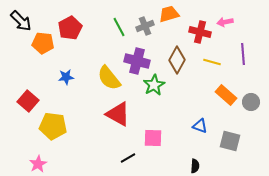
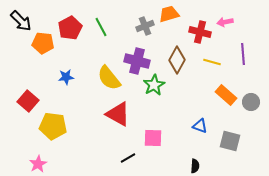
green line: moved 18 px left
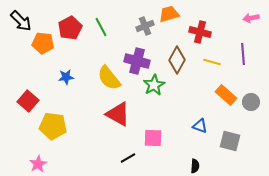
pink arrow: moved 26 px right, 4 px up
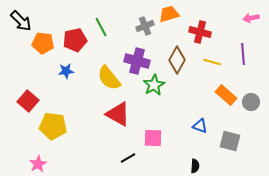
red pentagon: moved 5 px right, 12 px down; rotated 15 degrees clockwise
blue star: moved 6 px up
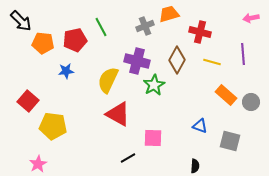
yellow semicircle: moved 1 px left, 2 px down; rotated 64 degrees clockwise
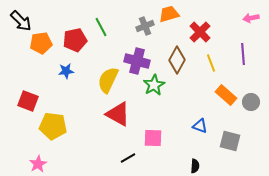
red cross: rotated 30 degrees clockwise
orange pentagon: moved 2 px left; rotated 15 degrees counterclockwise
yellow line: moved 1 px left, 1 px down; rotated 54 degrees clockwise
red square: rotated 20 degrees counterclockwise
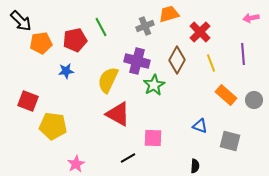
gray circle: moved 3 px right, 2 px up
pink star: moved 38 px right
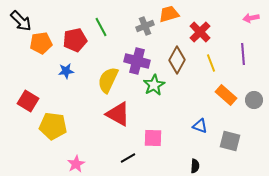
red square: rotated 10 degrees clockwise
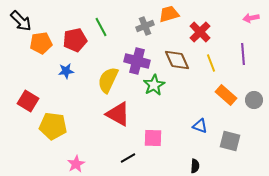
brown diamond: rotated 52 degrees counterclockwise
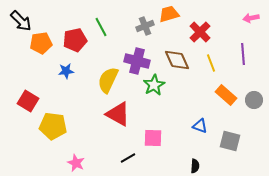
pink star: moved 1 px up; rotated 18 degrees counterclockwise
